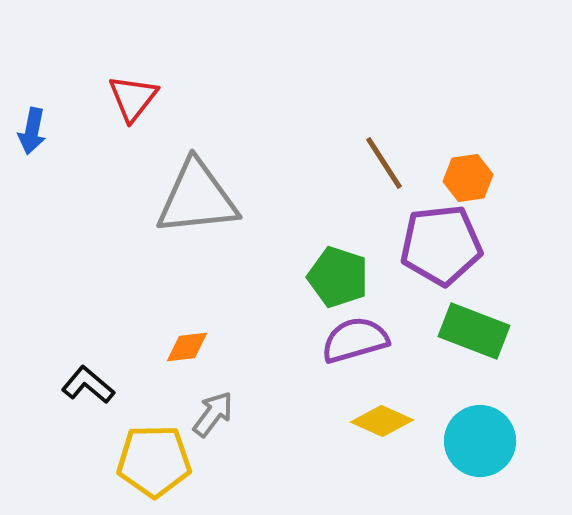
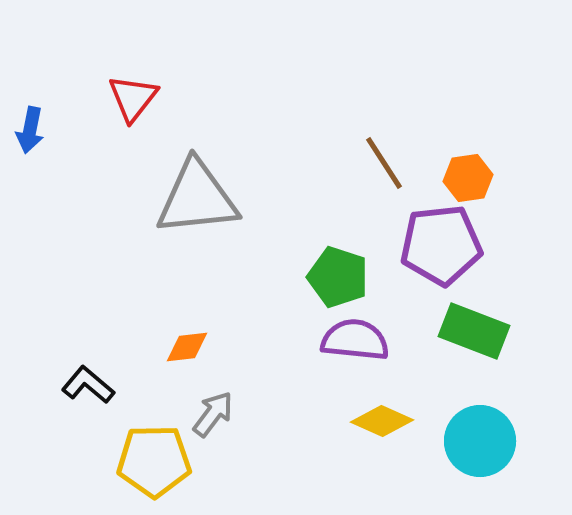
blue arrow: moved 2 px left, 1 px up
purple semicircle: rotated 22 degrees clockwise
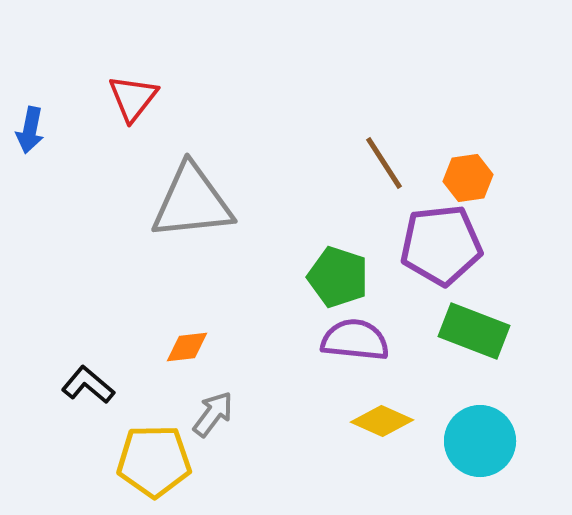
gray triangle: moved 5 px left, 4 px down
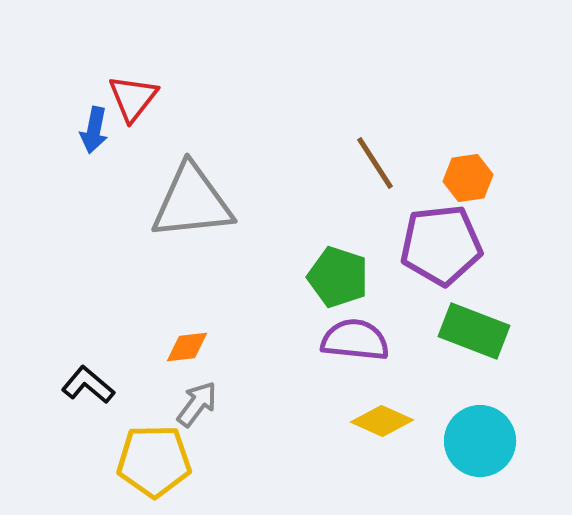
blue arrow: moved 64 px right
brown line: moved 9 px left
gray arrow: moved 16 px left, 10 px up
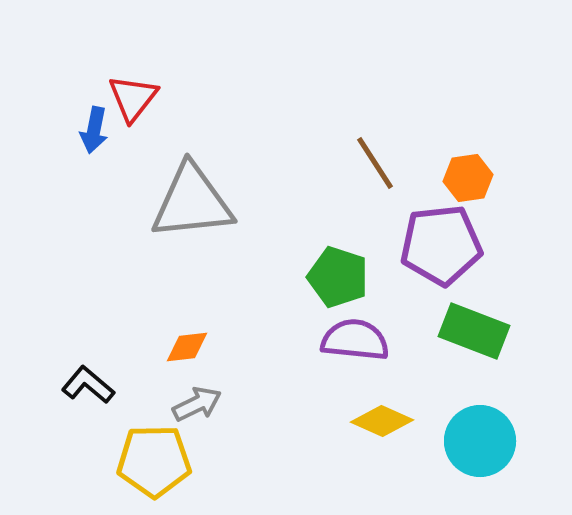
gray arrow: rotated 27 degrees clockwise
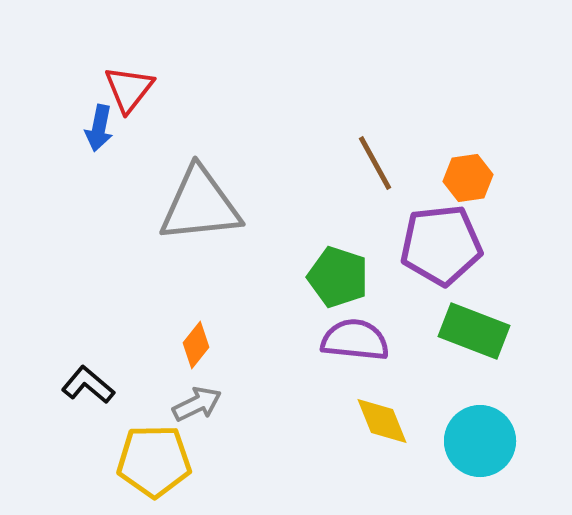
red triangle: moved 4 px left, 9 px up
blue arrow: moved 5 px right, 2 px up
brown line: rotated 4 degrees clockwise
gray triangle: moved 8 px right, 3 px down
orange diamond: moved 9 px right, 2 px up; rotated 45 degrees counterclockwise
yellow diamond: rotated 44 degrees clockwise
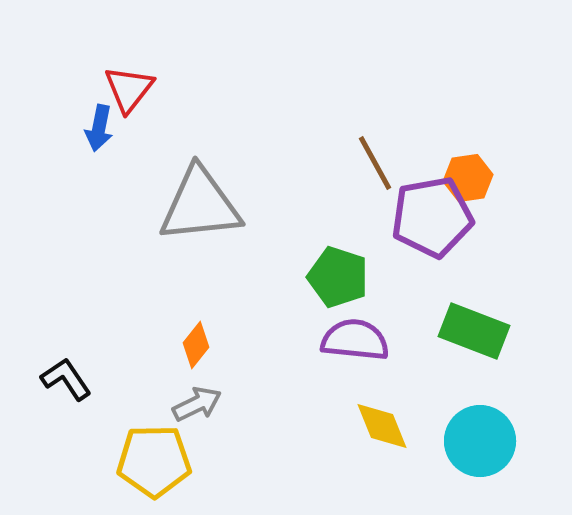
purple pentagon: moved 9 px left, 28 px up; rotated 4 degrees counterclockwise
black L-shape: moved 22 px left, 6 px up; rotated 16 degrees clockwise
yellow diamond: moved 5 px down
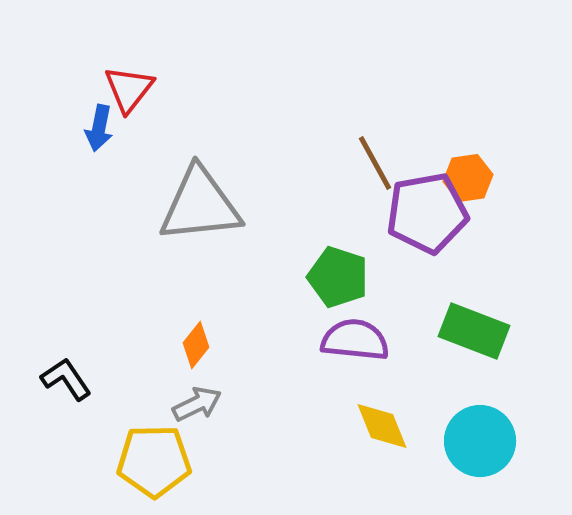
purple pentagon: moved 5 px left, 4 px up
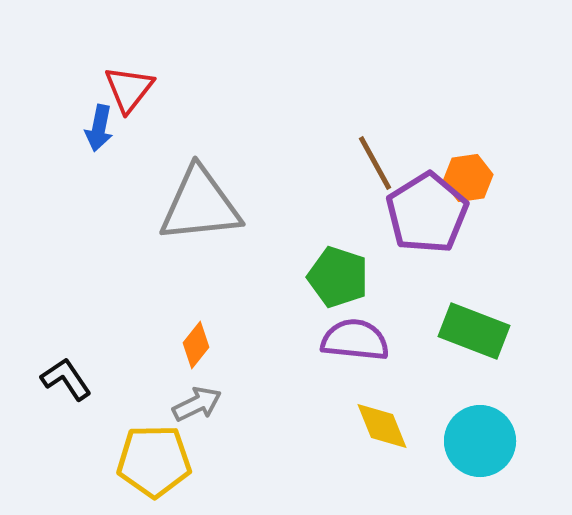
purple pentagon: rotated 22 degrees counterclockwise
